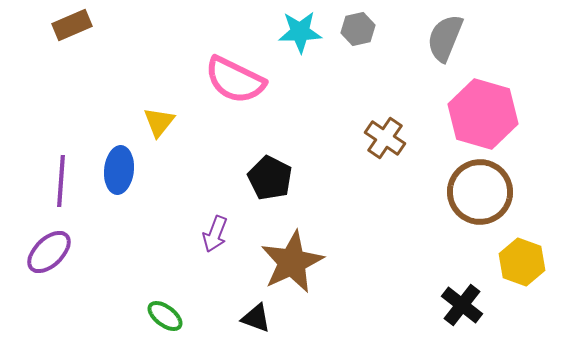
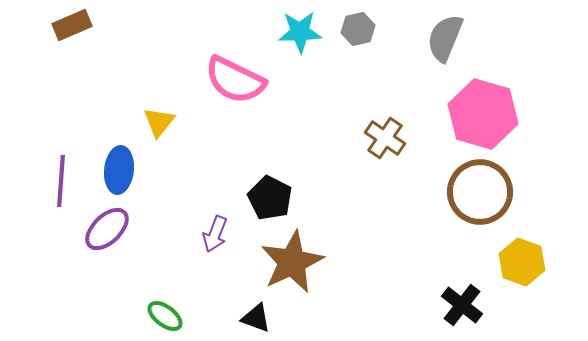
black pentagon: moved 20 px down
purple ellipse: moved 58 px right, 23 px up
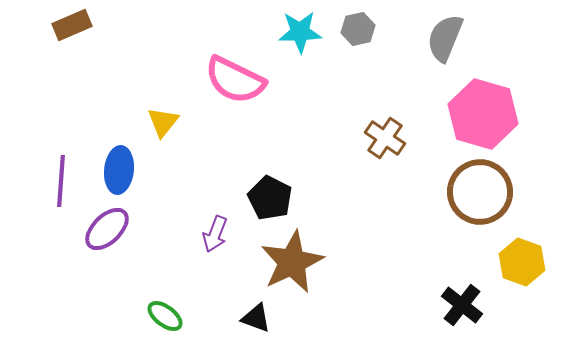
yellow triangle: moved 4 px right
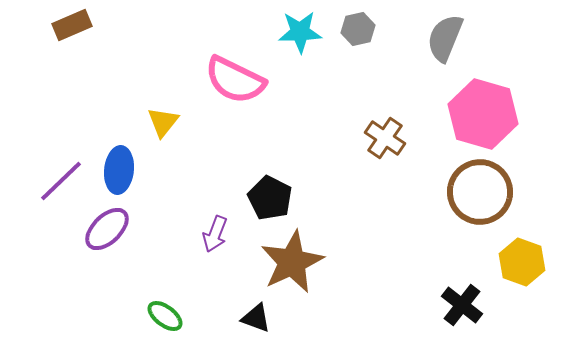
purple line: rotated 42 degrees clockwise
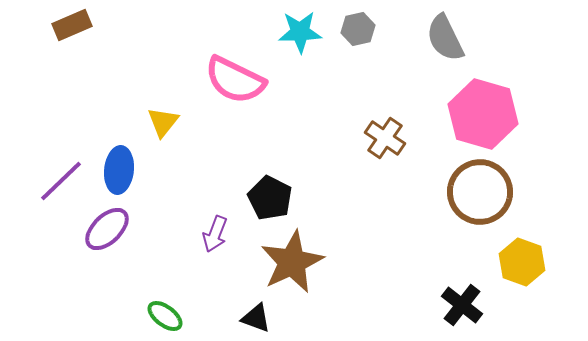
gray semicircle: rotated 48 degrees counterclockwise
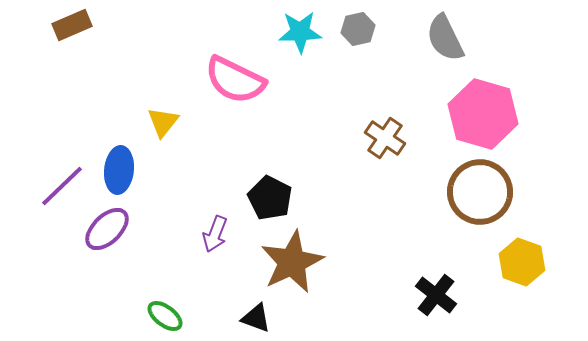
purple line: moved 1 px right, 5 px down
black cross: moved 26 px left, 10 px up
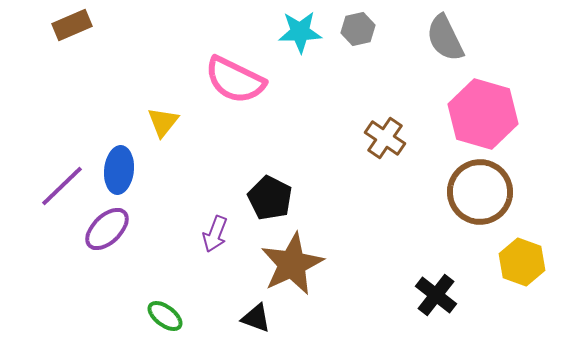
brown star: moved 2 px down
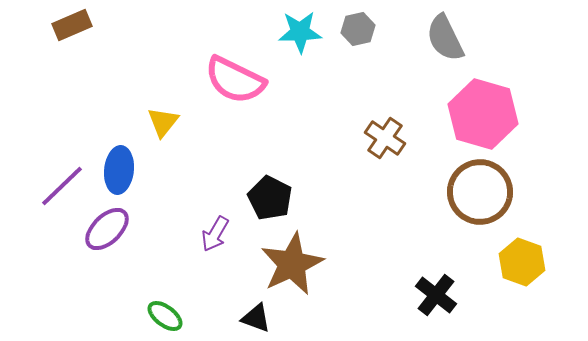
purple arrow: rotated 9 degrees clockwise
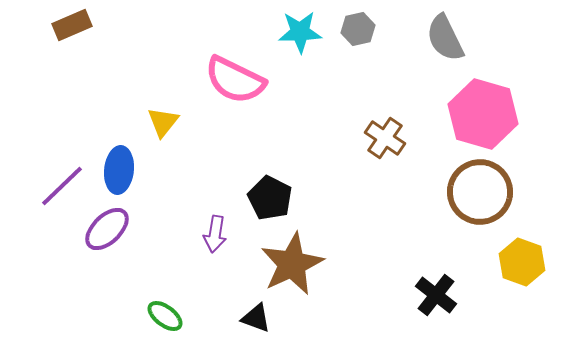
purple arrow: rotated 21 degrees counterclockwise
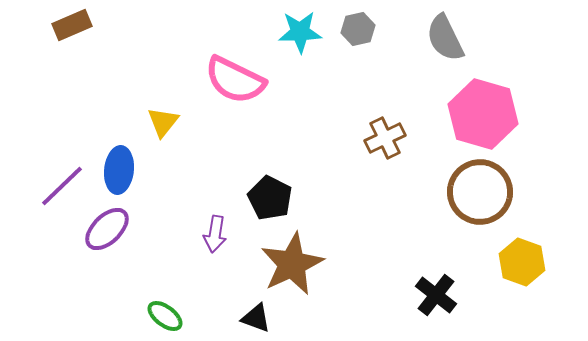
brown cross: rotated 30 degrees clockwise
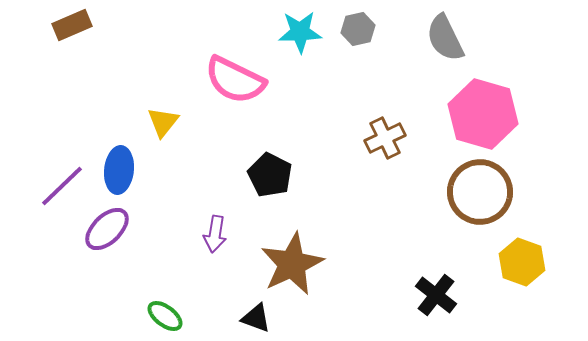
black pentagon: moved 23 px up
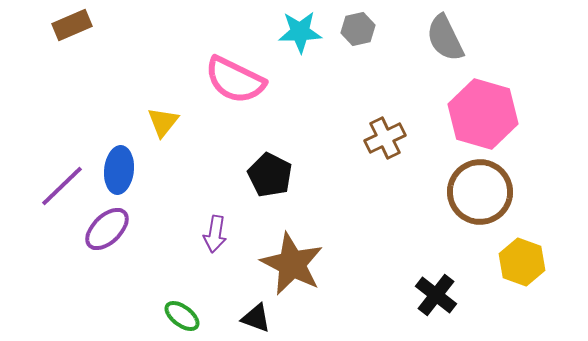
brown star: rotated 20 degrees counterclockwise
green ellipse: moved 17 px right
